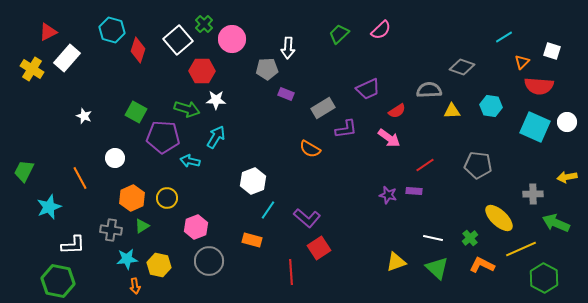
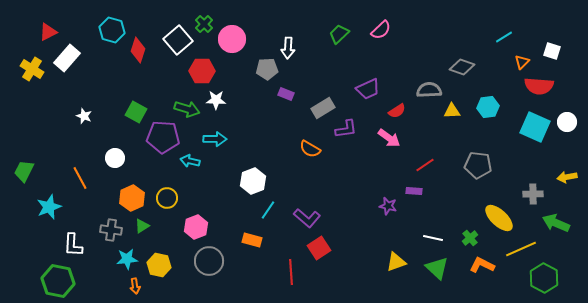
cyan hexagon at (491, 106): moved 3 px left, 1 px down; rotated 15 degrees counterclockwise
cyan arrow at (216, 137): moved 1 px left, 2 px down; rotated 60 degrees clockwise
purple star at (388, 195): moved 11 px down
white L-shape at (73, 245): rotated 95 degrees clockwise
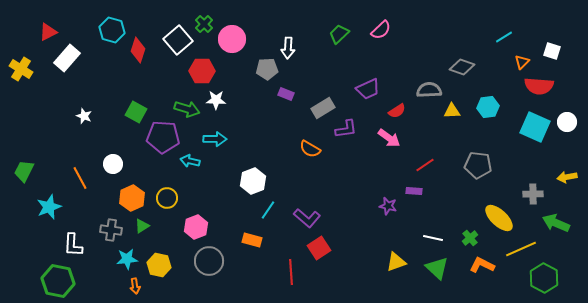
yellow cross at (32, 69): moved 11 px left
white circle at (115, 158): moved 2 px left, 6 px down
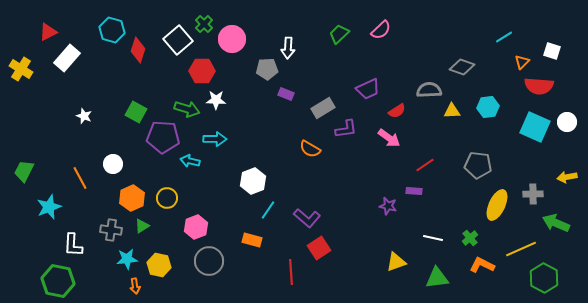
yellow ellipse at (499, 218): moved 2 px left, 13 px up; rotated 72 degrees clockwise
green triangle at (437, 268): moved 10 px down; rotated 50 degrees counterclockwise
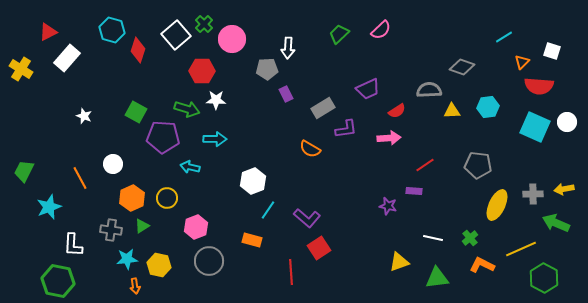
white square at (178, 40): moved 2 px left, 5 px up
purple rectangle at (286, 94): rotated 42 degrees clockwise
pink arrow at (389, 138): rotated 40 degrees counterclockwise
cyan arrow at (190, 161): moved 6 px down
yellow arrow at (567, 177): moved 3 px left, 12 px down
yellow triangle at (396, 262): moved 3 px right
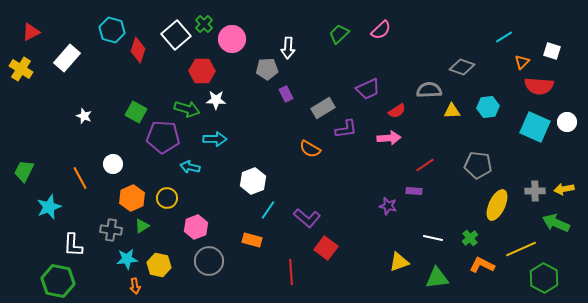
red triangle at (48, 32): moved 17 px left
gray cross at (533, 194): moved 2 px right, 3 px up
red square at (319, 248): moved 7 px right; rotated 20 degrees counterclockwise
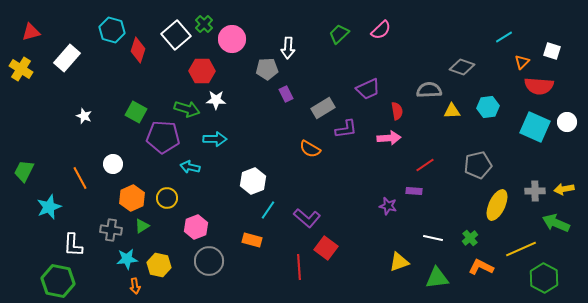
red triangle at (31, 32): rotated 12 degrees clockwise
red semicircle at (397, 111): rotated 66 degrees counterclockwise
gray pentagon at (478, 165): rotated 20 degrees counterclockwise
orange L-shape at (482, 265): moved 1 px left, 2 px down
red line at (291, 272): moved 8 px right, 5 px up
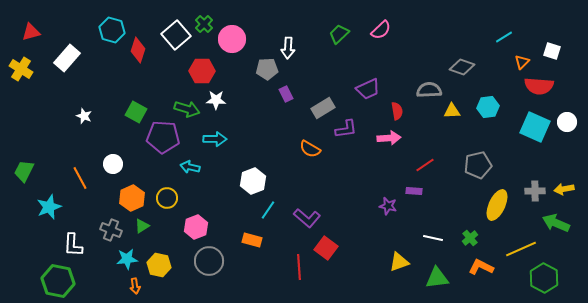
gray cross at (111, 230): rotated 15 degrees clockwise
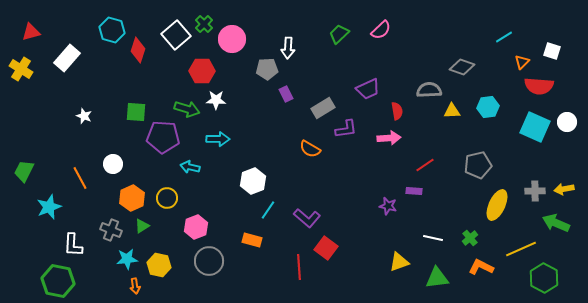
green square at (136, 112): rotated 25 degrees counterclockwise
cyan arrow at (215, 139): moved 3 px right
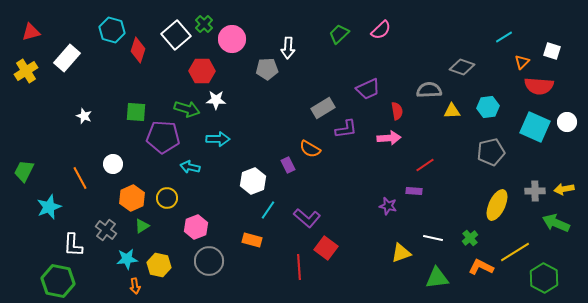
yellow cross at (21, 69): moved 5 px right, 2 px down; rotated 25 degrees clockwise
purple rectangle at (286, 94): moved 2 px right, 71 px down
gray pentagon at (478, 165): moved 13 px right, 13 px up
gray cross at (111, 230): moved 5 px left; rotated 15 degrees clockwise
yellow line at (521, 249): moved 6 px left, 3 px down; rotated 8 degrees counterclockwise
yellow triangle at (399, 262): moved 2 px right, 9 px up
